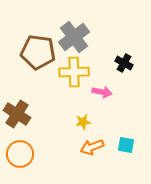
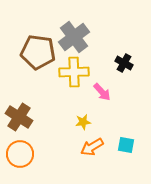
pink arrow: rotated 36 degrees clockwise
brown cross: moved 2 px right, 3 px down
orange arrow: rotated 10 degrees counterclockwise
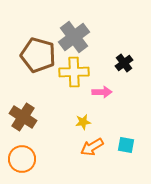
brown pentagon: moved 3 px down; rotated 8 degrees clockwise
black cross: rotated 24 degrees clockwise
pink arrow: rotated 48 degrees counterclockwise
brown cross: moved 4 px right
orange circle: moved 2 px right, 5 px down
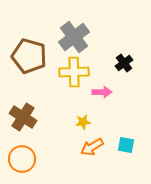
brown pentagon: moved 9 px left, 1 px down
